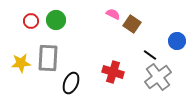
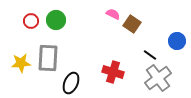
gray cross: moved 1 px down
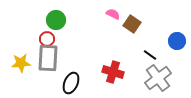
red circle: moved 16 px right, 18 px down
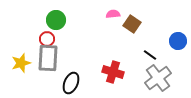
pink semicircle: rotated 32 degrees counterclockwise
blue circle: moved 1 px right
yellow star: rotated 12 degrees counterclockwise
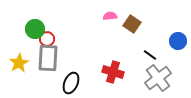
pink semicircle: moved 3 px left, 2 px down
green circle: moved 21 px left, 9 px down
yellow star: moved 2 px left; rotated 12 degrees counterclockwise
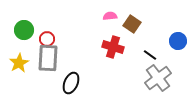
green circle: moved 11 px left, 1 px down
red cross: moved 25 px up
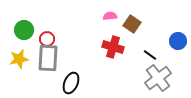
yellow star: moved 4 px up; rotated 18 degrees clockwise
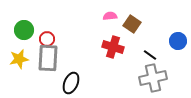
gray cross: moved 5 px left; rotated 24 degrees clockwise
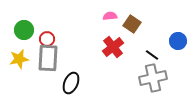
red cross: rotated 35 degrees clockwise
black line: moved 2 px right
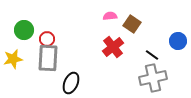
yellow star: moved 6 px left
